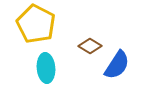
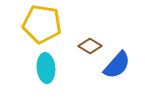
yellow pentagon: moved 6 px right; rotated 18 degrees counterclockwise
blue semicircle: rotated 8 degrees clockwise
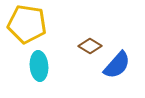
yellow pentagon: moved 15 px left
cyan ellipse: moved 7 px left, 2 px up
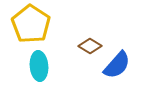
yellow pentagon: moved 4 px right; rotated 24 degrees clockwise
